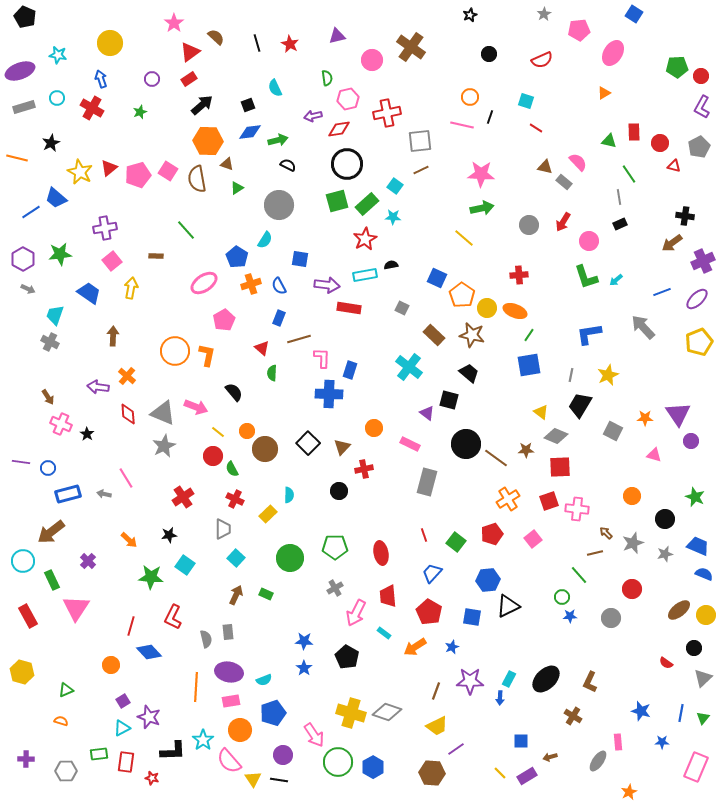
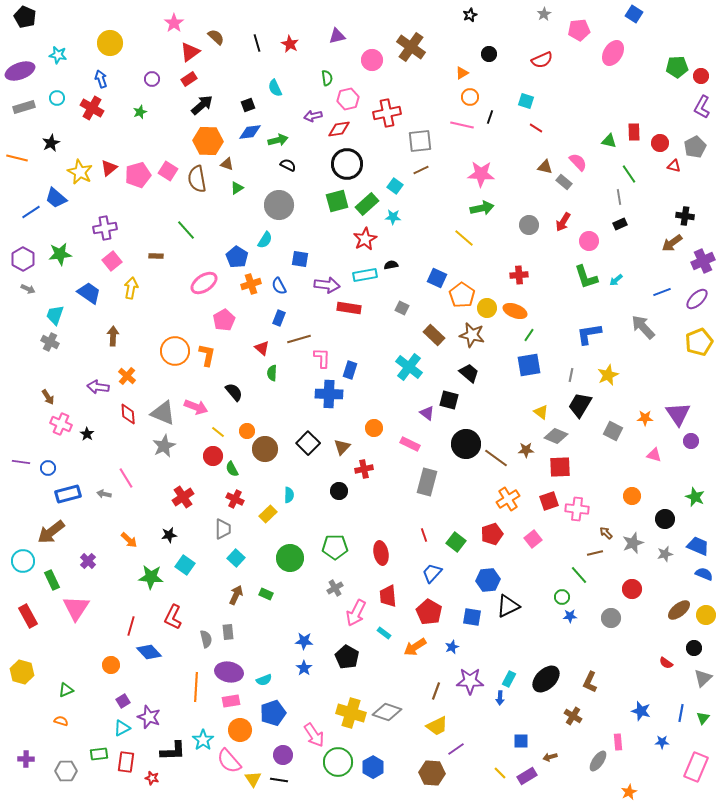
orange triangle at (604, 93): moved 142 px left, 20 px up
gray pentagon at (699, 147): moved 4 px left
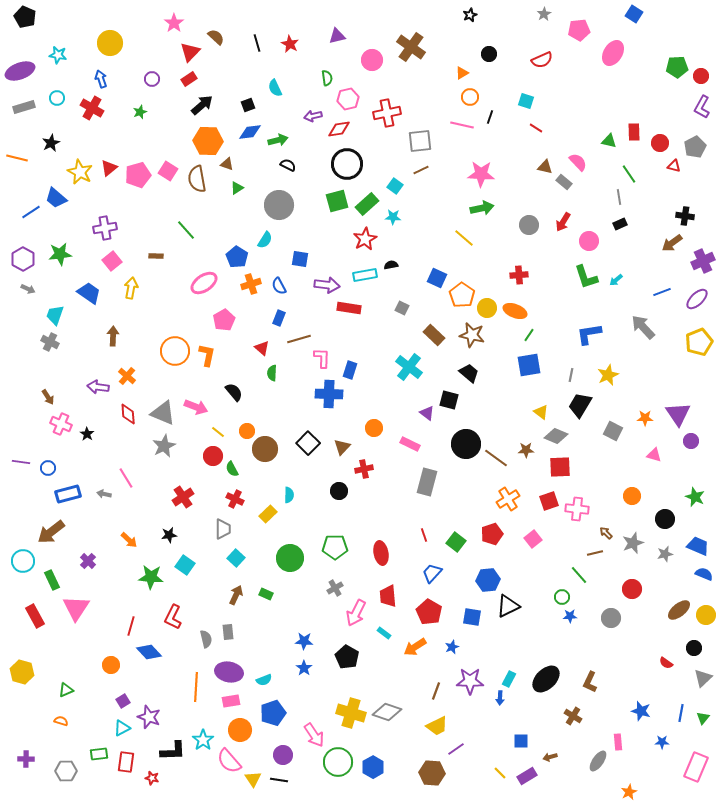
red triangle at (190, 52): rotated 10 degrees counterclockwise
red rectangle at (28, 616): moved 7 px right
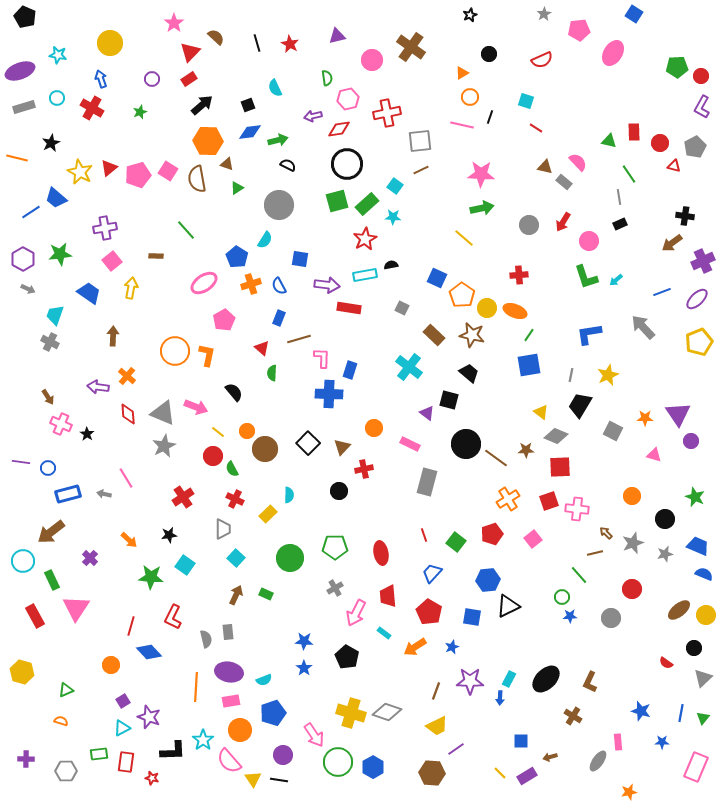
purple cross at (88, 561): moved 2 px right, 3 px up
orange star at (629, 792): rotated 14 degrees clockwise
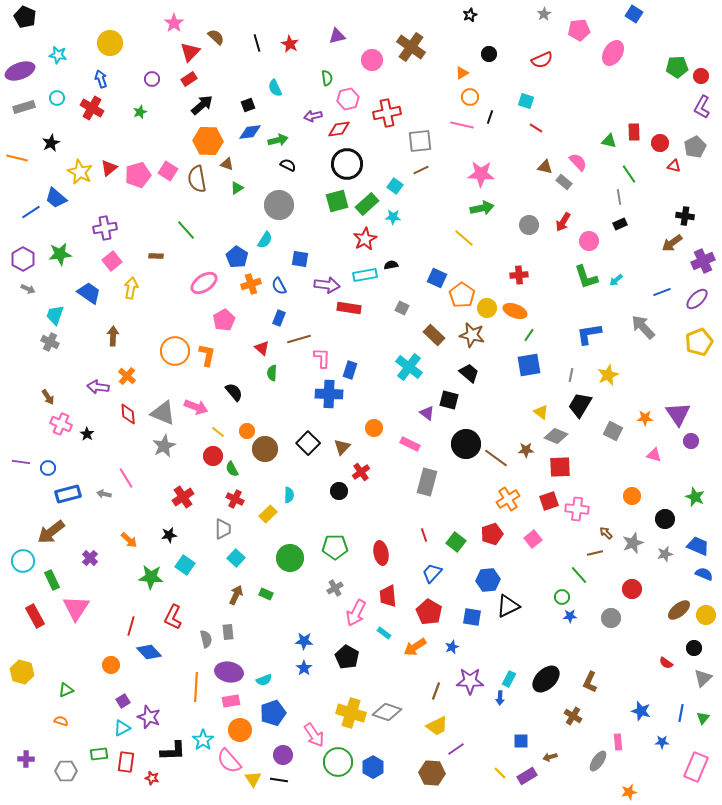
red cross at (364, 469): moved 3 px left, 3 px down; rotated 24 degrees counterclockwise
